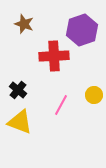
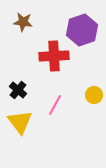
brown star: moved 1 px left, 2 px up; rotated 12 degrees counterclockwise
pink line: moved 6 px left
yellow triangle: rotated 32 degrees clockwise
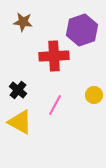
yellow triangle: rotated 24 degrees counterclockwise
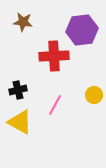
purple hexagon: rotated 12 degrees clockwise
black cross: rotated 36 degrees clockwise
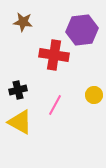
red cross: moved 1 px up; rotated 12 degrees clockwise
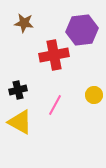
brown star: moved 1 px right, 1 px down
red cross: rotated 20 degrees counterclockwise
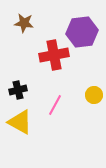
purple hexagon: moved 2 px down
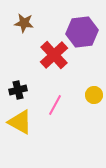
red cross: rotated 32 degrees counterclockwise
